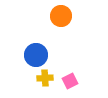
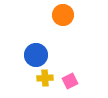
orange circle: moved 2 px right, 1 px up
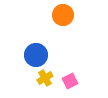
yellow cross: rotated 28 degrees counterclockwise
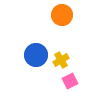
orange circle: moved 1 px left
yellow cross: moved 16 px right, 18 px up
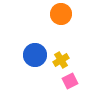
orange circle: moved 1 px left, 1 px up
blue circle: moved 1 px left
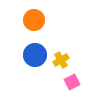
orange circle: moved 27 px left, 6 px down
pink square: moved 2 px right, 1 px down
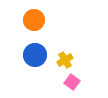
yellow cross: moved 4 px right
pink square: rotated 28 degrees counterclockwise
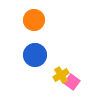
yellow cross: moved 4 px left, 15 px down
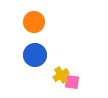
orange circle: moved 2 px down
pink square: rotated 28 degrees counterclockwise
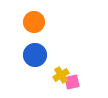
pink square: rotated 21 degrees counterclockwise
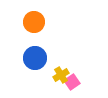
blue circle: moved 3 px down
pink square: rotated 21 degrees counterclockwise
